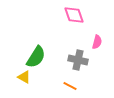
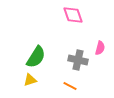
pink diamond: moved 1 px left
pink semicircle: moved 3 px right, 6 px down
yellow triangle: moved 6 px right, 3 px down; rotated 48 degrees counterclockwise
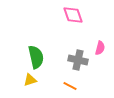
green semicircle: rotated 45 degrees counterclockwise
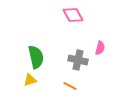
pink diamond: rotated 10 degrees counterclockwise
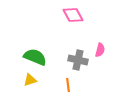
pink semicircle: moved 2 px down
green semicircle: moved 1 px left; rotated 55 degrees counterclockwise
orange line: moved 2 px left, 1 px up; rotated 56 degrees clockwise
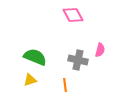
orange line: moved 3 px left
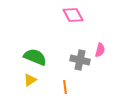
gray cross: moved 2 px right
yellow triangle: rotated 16 degrees counterclockwise
orange line: moved 2 px down
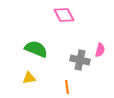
pink diamond: moved 9 px left
green semicircle: moved 1 px right, 8 px up
yellow triangle: moved 1 px left, 2 px up; rotated 24 degrees clockwise
orange line: moved 2 px right
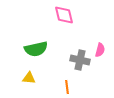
pink diamond: rotated 15 degrees clockwise
green semicircle: rotated 145 degrees clockwise
yellow triangle: rotated 16 degrees clockwise
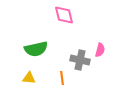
orange line: moved 5 px left, 9 px up
